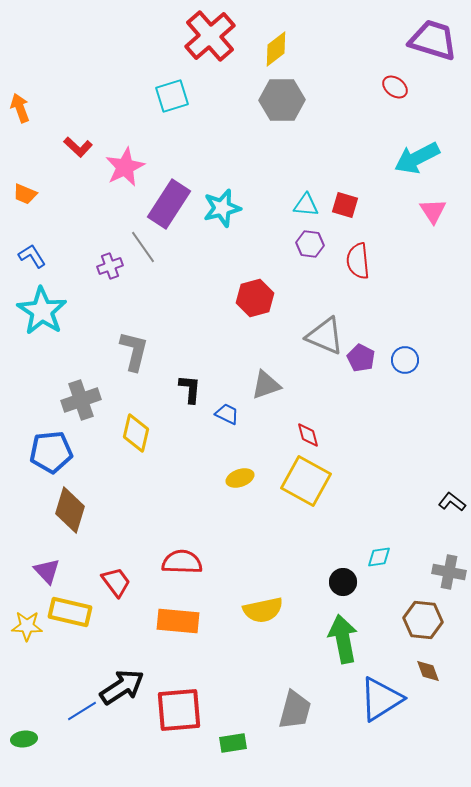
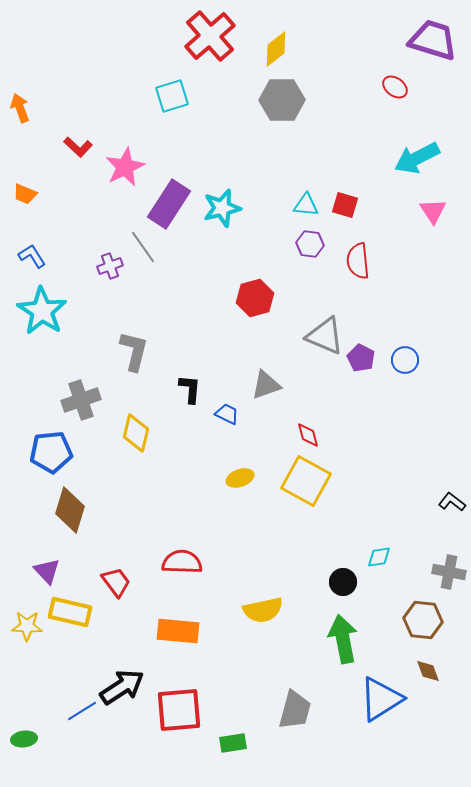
orange rectangle at (178, 621): moved 10 px down
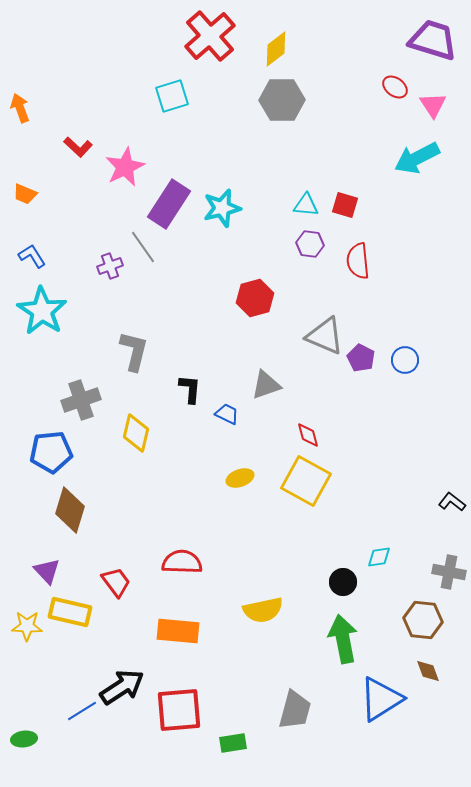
pink triangle at (433, 211): moved 106 px up
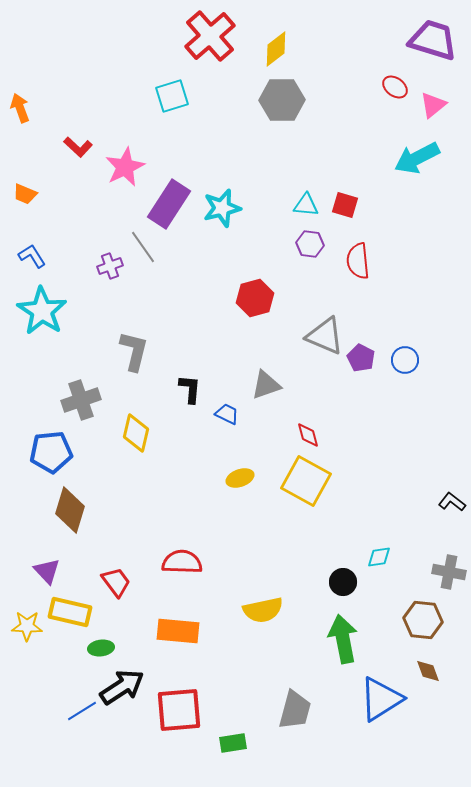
pink triangle at (433, 105): rotated 24 degrees clockwise
green ellipse at (24, 739): moved 77 px right, 91 px up
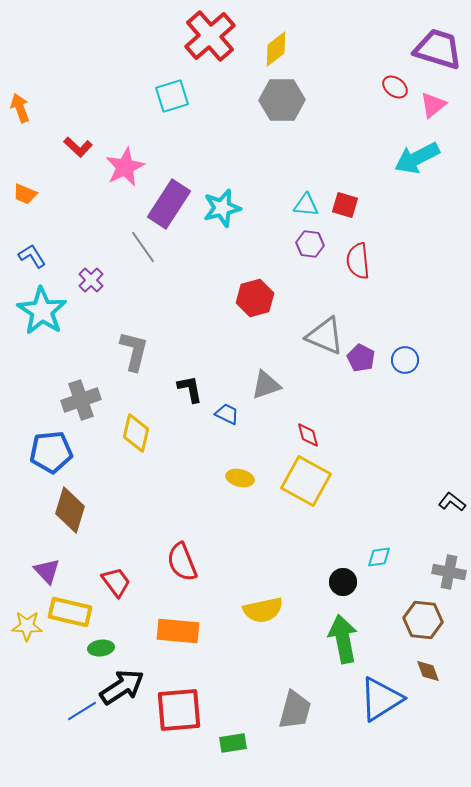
purple trapezoid at (433, 40): moved 5 px right, 9 px down
purple cross at (110, 266): moved 19 px left, 14 px down; rotated 25 degrees counterclockwise
black L-shape at (190, 389): rotated 16 degrees counterclockwise
yellow ellipse at (240, 478): rotated 32 degrees clockwise
red semicircle at (182, 562): rotated 114 degrees counterclockwise
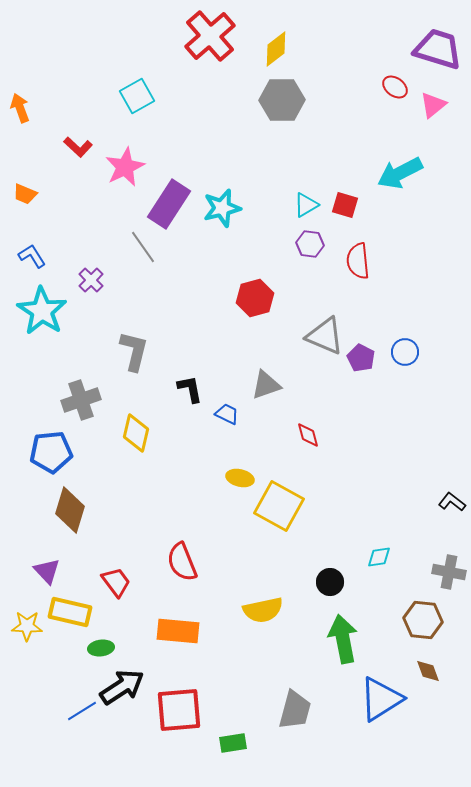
cyan square at (172, 96): moved 35 px left; rotated 12 degrees counterclockwise
cyan arrow at (417, 158): moved 17 px left, 15 px down
cyan triangle at (306, 205): rotated 36 degrees counterclockwise
blue circle at (405, 360): moved 8 px up
yellow square at (306, 481): moved 27 px left, 25 px down
black circle at (343, 582): moved 13 px left
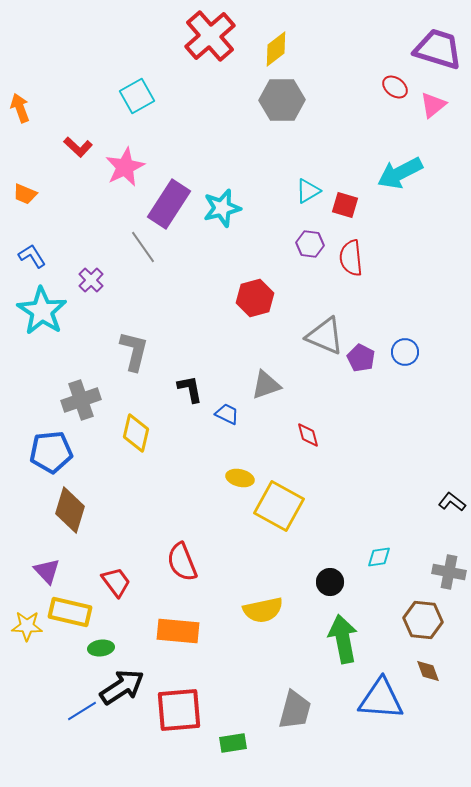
cyan triangle at (306, 205): moved 2 px right, 14 px up
red semicircle at (358, 261): moved 7 px left, 3 px up
blue triangle at (381, 699): rotated 36 degrees clockwise
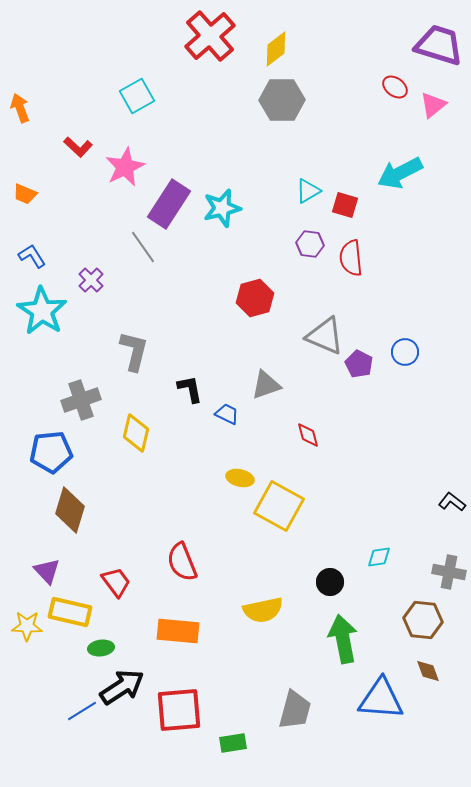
purple trapezoid at (438, 49): moved 1 px right, 4 px up
purple pentagon at (361, 358): moved 2 px left, 6 px down
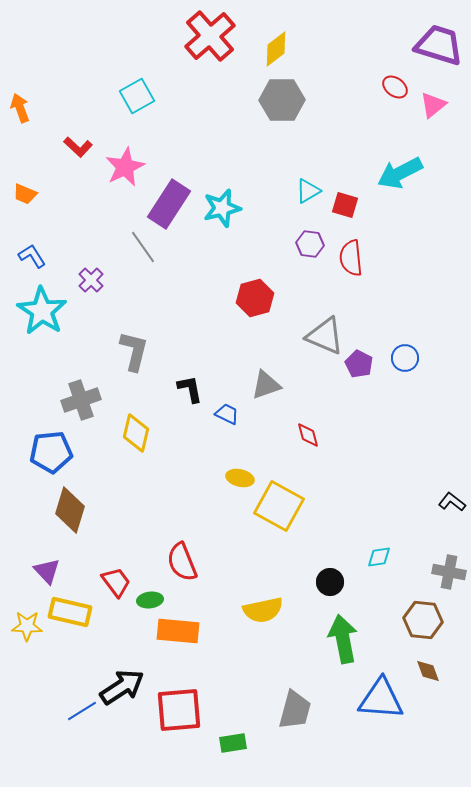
blue circle at (405, 352): moved 6 px down
green ellipse at (101, 648): moved 49 px right, 48 px up
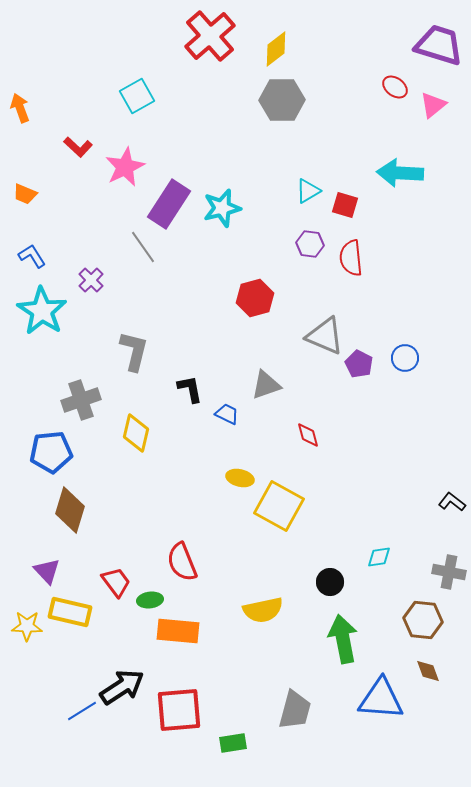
cyan arrow at (400, 173): rotated 30 degrees clockwise
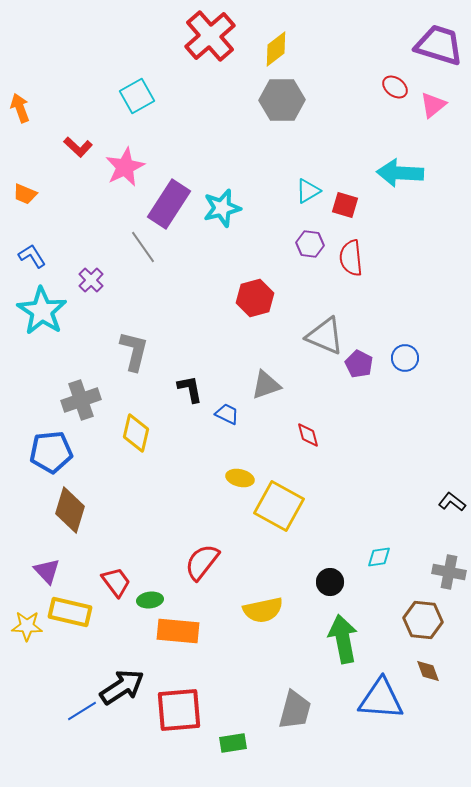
red semicircle at (182, 562): moved 20 px right; rotated 60 degrees clockwise
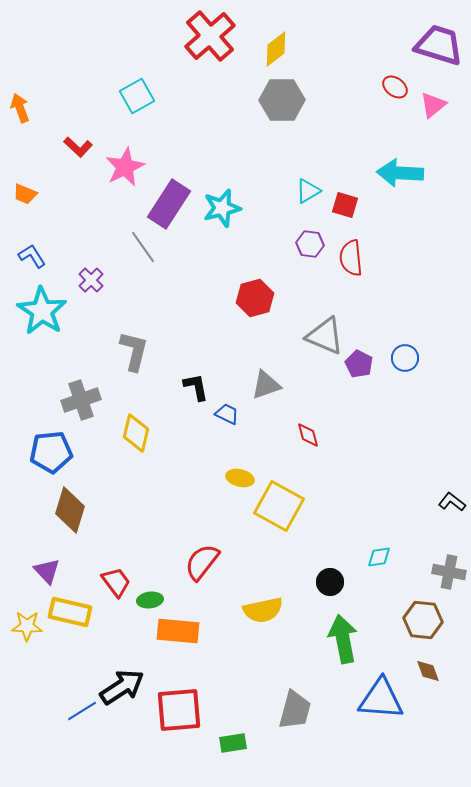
black L-shape at (190, 389): moved 6 px right, 2 px up
